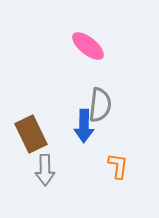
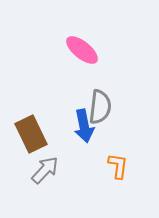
pink ellipse: moved 6 px left, 4 px down
gray semicircle: moved 2 px down
blue arrow: rotated 12 degrees counterclockwise
gray arrow: rotated 136 degrees counterclockwise
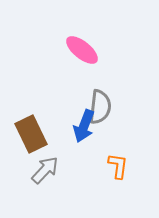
blue arrow: rotated 32 degrees clockwise
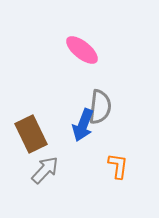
blue arrow: moved 1 px left, 1 px up
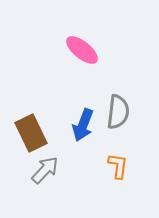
gray semicircle: moved 18 px right, 5 px down
brown rectangle: moved 1 px up
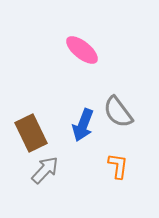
gray semicircle: rotated 136 degrees clockwise
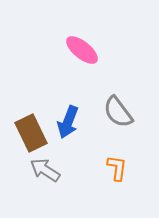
blue arrow: moved 15 px left, 3 px up
orange L-shape: moved 1 px left, 2 px down
gray arrow: rotated 100 degrees counterclockwise
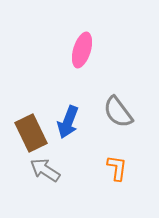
pink ellipse: rotated 68 degrees clockwise
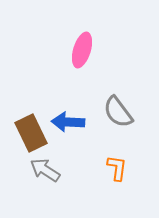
blue arrow: rotated 72 degrees clockwise
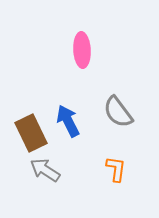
pink ellipse: rotated 20 degrees counterclockwise
blue arrow: moved 1 px up; rotated 60 degrees clockwise
orange L-shape: moved 1 px left, 1 px down
